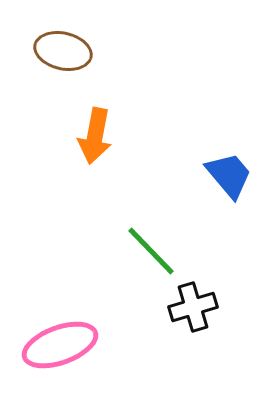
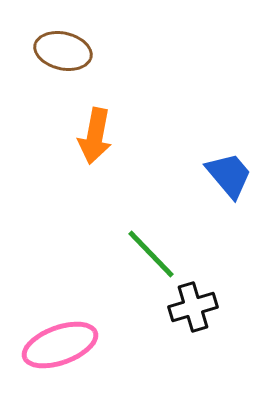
green line: moved 3 px down
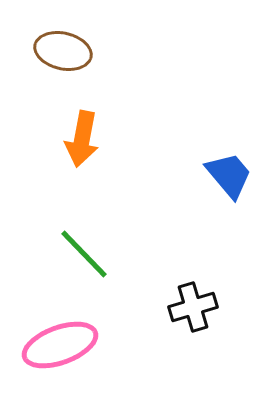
orange arrow: moved 13 px left, 3 px down
green line: moved 67 px left
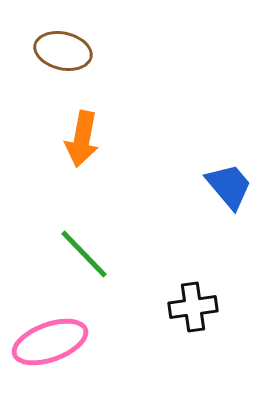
blue trapezoid: moved 11 px down
black cross: rotated 9 degrees clockwise
pink ellipse: moved 10 px left, 3 px up
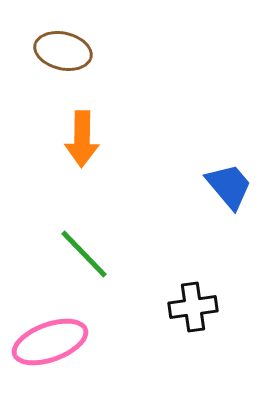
orange arrow: rotated 10 degrees counterclockwise
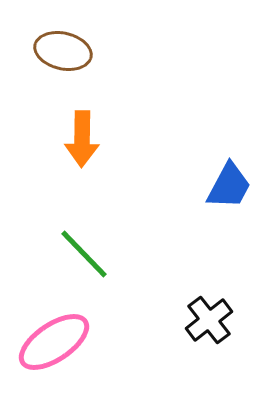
blue trapezoid: rotated 68 degrees clockwise
black cross: moved 16 px right, 13 px down; rotated 30 degrees counterclockwise
pink ellipse: moved 4 px right; rotated 14 degrees counterclockwise
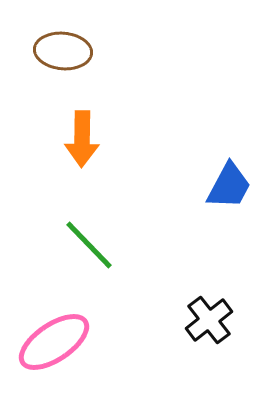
brown ellipse: rotated 8 degrees counterclockwise
green line: moved 5 px right, 9 px up
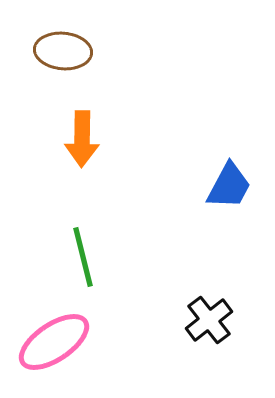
green line: moved 6 px left, 12 px down; rotated 30 degrees clockwise
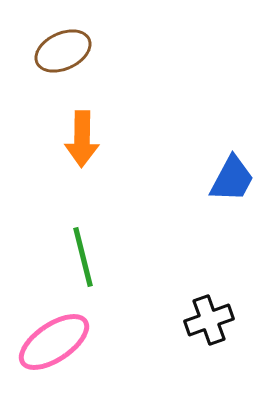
brown ellipse: rotated 30 degrees counterclockwise
blue trapezoid: moved 3 px right, 7 px up
black cross: rotated 18 degrees clockwise
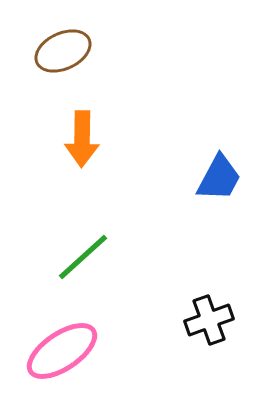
blue trapezoid: moved 13 px left, 1 px up
green line: rotated 62 degrees clockwise
pink ellipse: moved 8 px right, 9 px down
